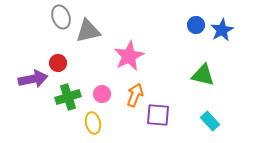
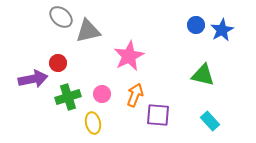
gray ellipse: rotated 30 degrees counterclockwise
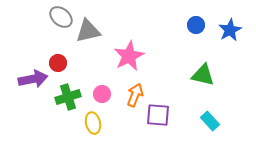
blue star: moved 8 px right
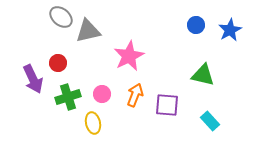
purple arrow: rotated 76 degrees clockwise
purple square: moved 9 px right, 10 px up
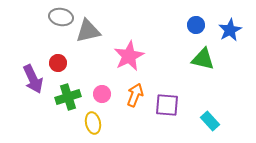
gray ellipse: rotated 30 degrees counterclockwise
green triangle: moved 16 px up
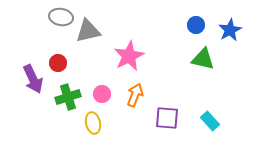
purple square: moved 13 px down
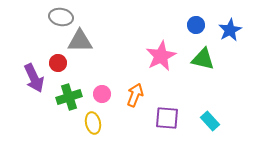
gray triangle: moved 8 px left, 10 px down; rotated 12 degrees clockwise
pink star: moved 32 px right
purple arrow: moved 1 px right, 1 px up
green cross: moved 1 px right
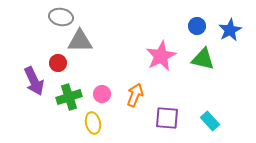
blue circle: moved 1 px right, 1 px down
purple arrow: moved 3 px down
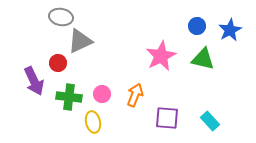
gray triangle: rotated 24 degrees counterclockwise
green cross: rotated 25 degrees clockwise
yellow ellipse: moved 1 px up
